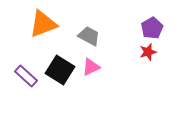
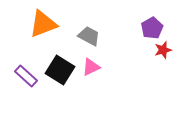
red star: moved 15 px right, 2 px up
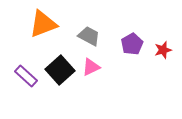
purple pentagon: moved 20 px left, 16 px down
black square: rotated 16 degrees clockwise
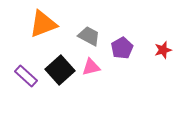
purple pentagon: moved 10 px left, 4 px down
pink triangle: rotated 12 degrees clockwise
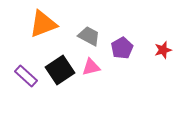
black square: rotated 8 degrees clockwise
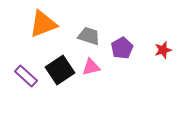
gray trapezoid: rotated 10 degrees counterclockwise
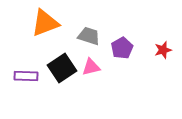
orange triangle: moved 2 px right, 1 px up
black square: moved 2 px right, 2 px up
purple rectangle: rotated 40 degrees counterclockwise
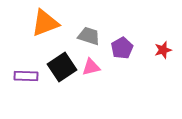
black square: moved 1 px up
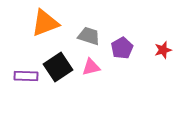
black square: moved 4 px left
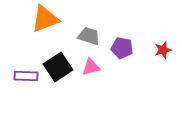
orange triangle: moved 4 px up
purple pentagon: rotated 30 degrees counterclockwise
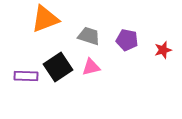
purple pentagon: moved 5 px right, 8 px up
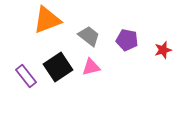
orange triangle: moved 2 px right, 1 px down
gray trapezoid: rotated 20 degrees clockwise
purple rectangle: rotated 50 degrees clockwise
